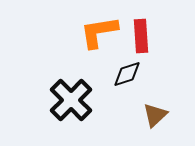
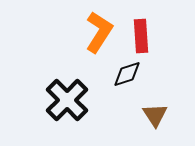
orange L-shape: rotated 132 degrees clockwise
black cross: moved 4 px left
brown triangle: rotated 20 degrees counterclockwise
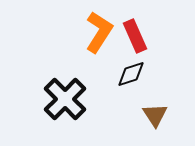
red rectangle: moved 6 px left; rotated 20 degrees counterclockwise
black diamond: moved 4 px right
black cross: moved 2 px left, 1 px up
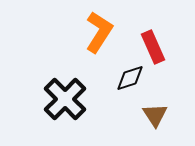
red rectangle: moved 18 px right, 11 px down
black diamond: moved 1 px left, 4 px down
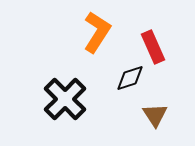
orange L-shape: moved 2 px left
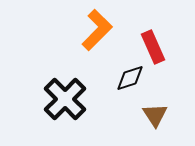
orange L-shape: moved 2 px up; rotated 12 degrees clockwise
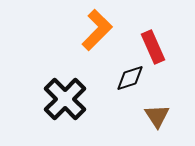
brown triangle: moved 2 px right, 1 px down
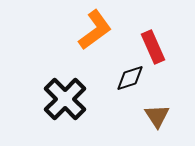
orange L-shape: moved 2 px left; rotated 9 degrees clockwise
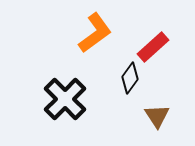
orange L-shape: moved 3 px down
red rectangle: rotated 72 degrees clockwise
black diamond: rotated 36 degrees counterclockwise
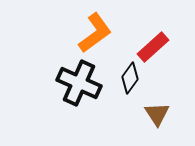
black cross: moved 14 px right, 16 px up; rotated 21 degrees counterclockwise
brown triangle: moved 2 px up
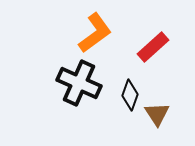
black diamond: moved 17 px down; rotated 16 degrees counterclockwise
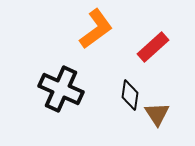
orange L-shape: moved 1 px right, 4 px up
black cross: moved 18 px left, 6 px down
black diamond: rotated 12 degrees counterclockwise
